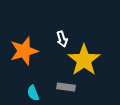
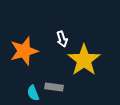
gray rectangle: moved 12 px left
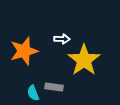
white arrow: rotated 70 degrees counterclockwise
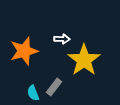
gray rectangle: rotated 60 degrees counterclockwise
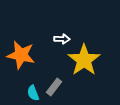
orange star: moved 3 px left, 4 px down; rotated 28 degrees clockwise
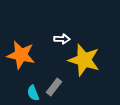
yellow star: rotated 20 degrees counterclockwise
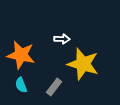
yellow star: moved 1 px left, 4 px down
cyan semicircle: moved 12 px left, 8 px up
